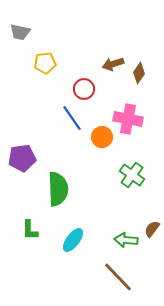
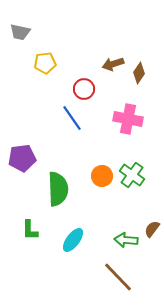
orange circle: moved 39 px down
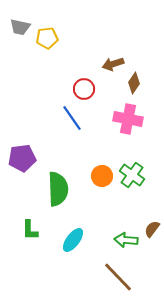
gray trapezoid: moved 5 px up
yellow pentagon: moved 2 px right, 25 px up
brown diamond: moved 5 px left, 10 px down
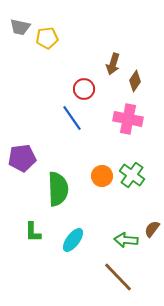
brown arrow: rotated 55 degrees counterclockwise
brown diamond: moved 1 px right, 2 px up
green L-shape: moved 3 px right, 2 px down
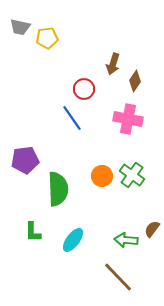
purple pentagon: moved 3 px right, 2 px down
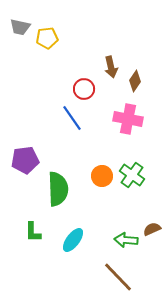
brown arrow: moved 2 px left, 3 px down; rotated 30 degrees counterclockwise
brown semicircle: rotated 30 degrees clockwise
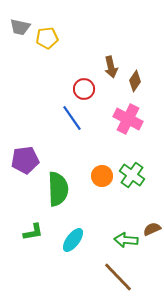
pink cross: rotated 16 degrees clockwise
green L-shape: rotated 100 degrees counterclockwise
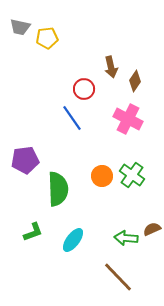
green L-shape: rotated 10 degrees counterclockwise
green arrow: moved 2 px up
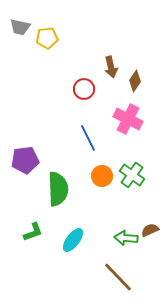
blue line: moved 16 px right, 20 px down; rotated 8 degrees clockwise
brown semicircle: moved 2 px left, 1 px down
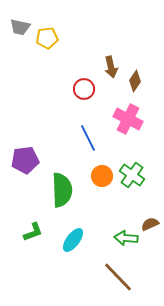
green semicircle: moved 4 px right, 1 px down
brown semicircle: moved 6 px up
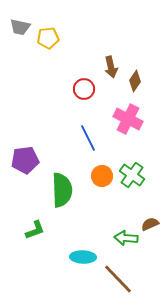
yellow pentagon: moved 1 px right
green L-shape: moved 2 px right, 2 px up
cyan ellipse: moved 10 px right, 17 px down; rotated 55 degrees clockwise
brown line: moved 2 px down
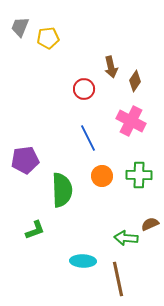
gray trapezoid: rotated 100 degrees clockwise
pink cross: moved 3 px right, 2 px down
green cross: moved 7 px right; rotated 35 degrees counterclockwise
cyan ellipse: moved 4 px down
brown line: rotated 32 degrees clockwise
